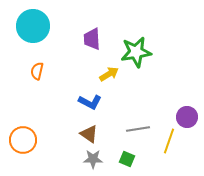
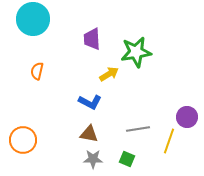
cyan circle: moved 7 px up
brown triangle: rotated 24 degrees counterclockwise
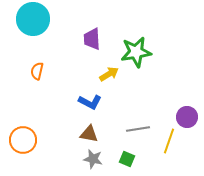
gray star: rotated 12 degrees clockwise
